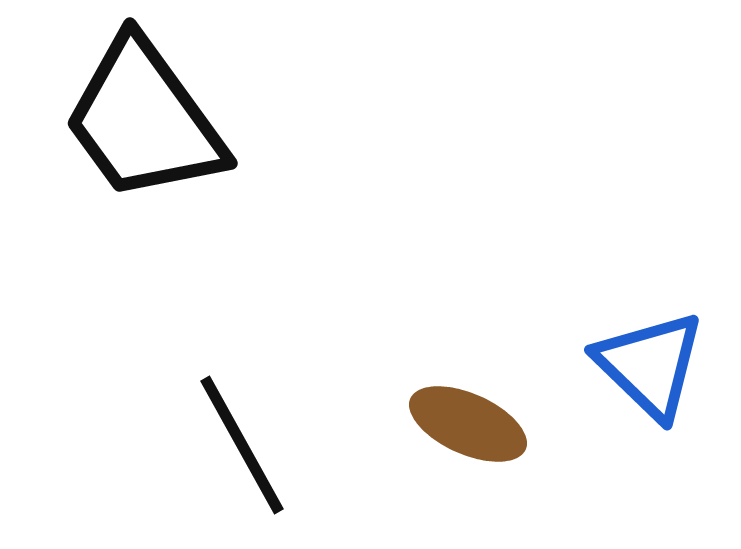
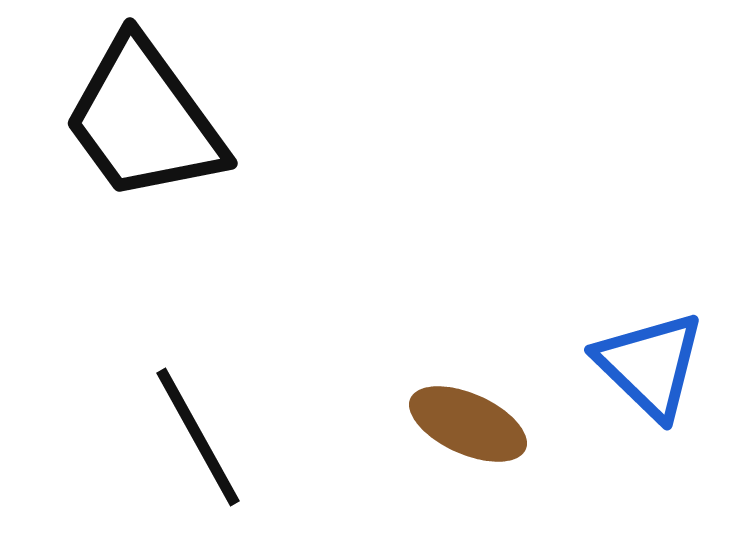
black line: moved 44 px left, 8 px up
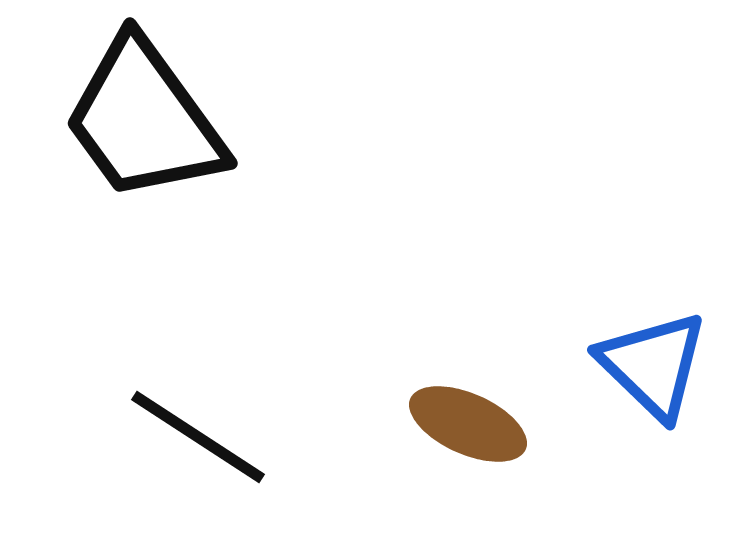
blue triangle: moved 3 px right
black line: rotated 28 degrees counterclockwise
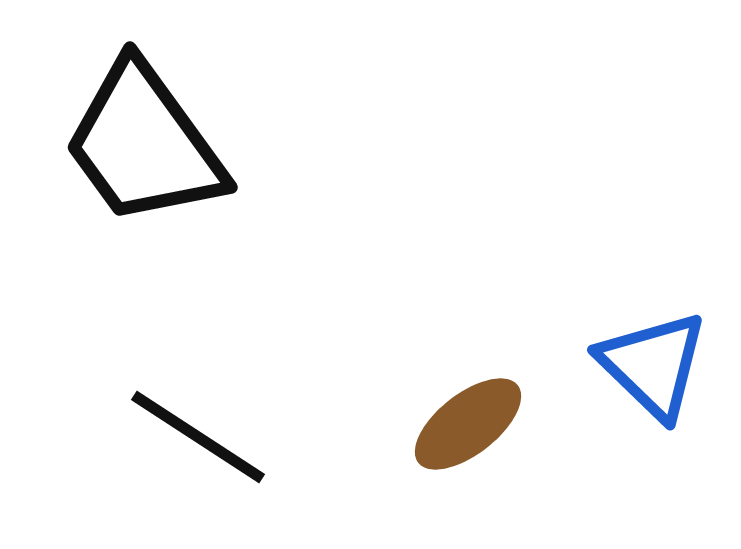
black trapezoid: moved 24 px down
brown ellipse: rotated 62 degrees counterclockwise
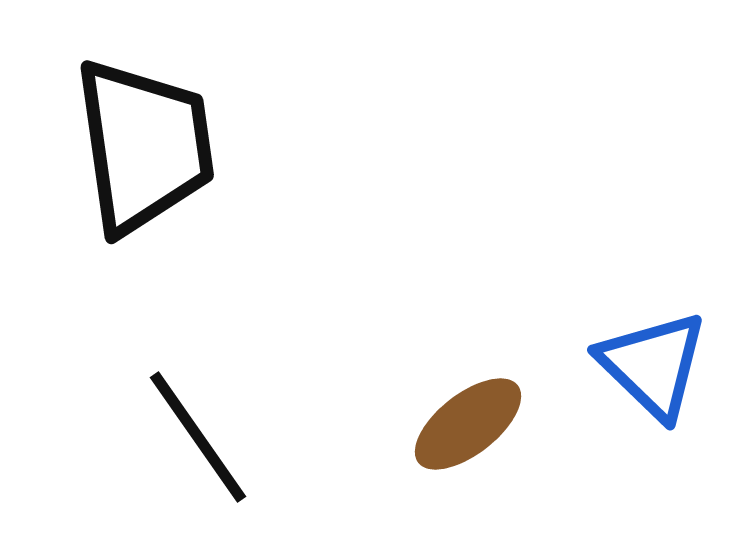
black trapezoid: moved 2 px down; rotated 152 degrees counterclockwise
black line: rotated 22 degrees clockwise
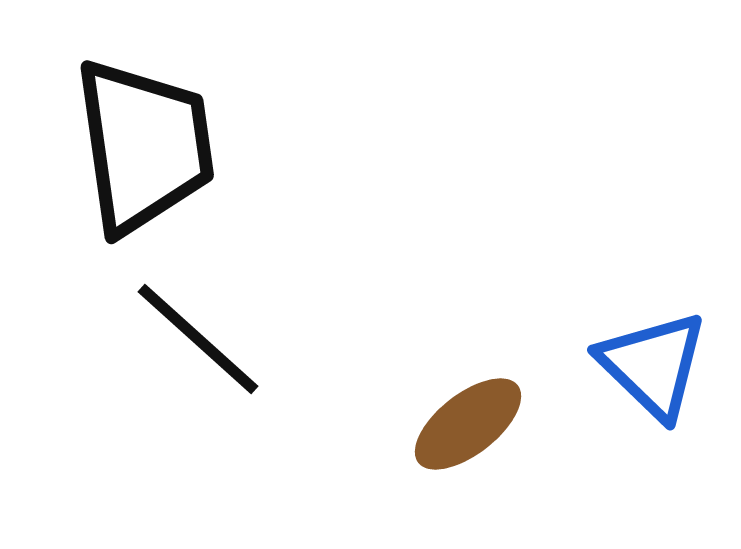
black line: moved 98 px up; rotated 13 degrees counterclockwise
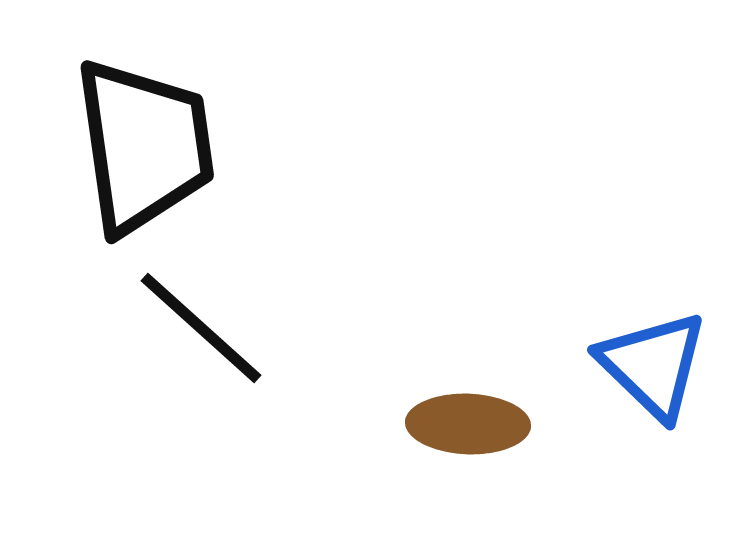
black line: moved 3 px right, 11 px up
brown ellipse: rotated 40 degrees clockwise
